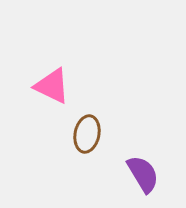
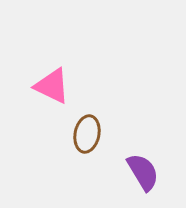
purple semicircle: moved 2 px up
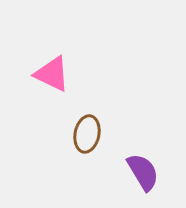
pink triangle: moved 12 px up
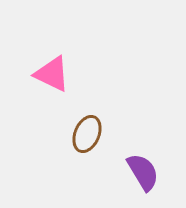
brown ellipse: rotated 12 degrees clockwise
